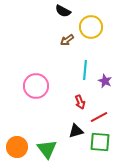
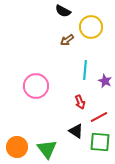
black triangle: rotated 49 degrees clockwise
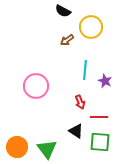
red line: rotated 30 degrees clockwise
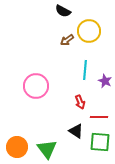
yellow circle: moved 2 px left, 4 px down
